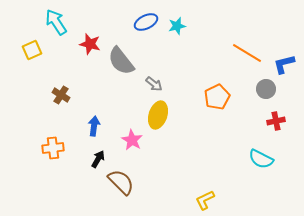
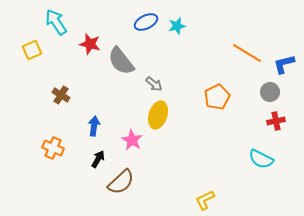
gray circle: moved 4 px right, 3 px down
orange cross: rotated 30 degrees clockwise
brown semicircle: rotated 92 degrees clockwise
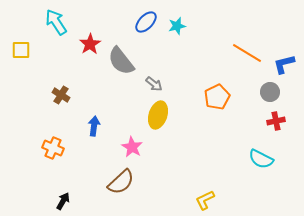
blue ellipse: rotated 20 degrees counterclockwise
red star: rotated 25 degrees clockwise
yellow square: moved 11 px left; rotated 24 degrees clockwise
pink star: moved 7 px down
black arrow: moved 35 px left, 42 px down
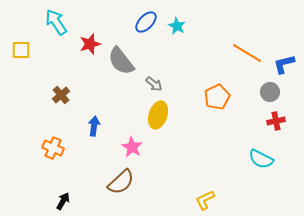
cyan star: rotated 30 degrees counterclockwise
red star: rotated 15 degrees clockwise
brown cross: rotated 18 degrees clockwise
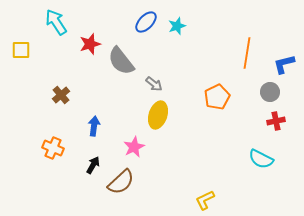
cyan star: rotated 24 degrees clockwise
orange line: rotated 68 degrees clockwise
pink star: moved 2 px right; rotated 15 degrees clockwise
black arrow: moved 30 px right, 36 px up
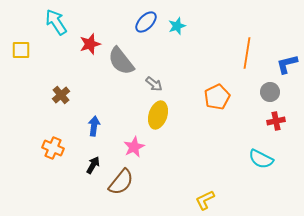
blue L-shape: moved 3 px right
brown semicircle: rotated 8 degrees counterclockwise
